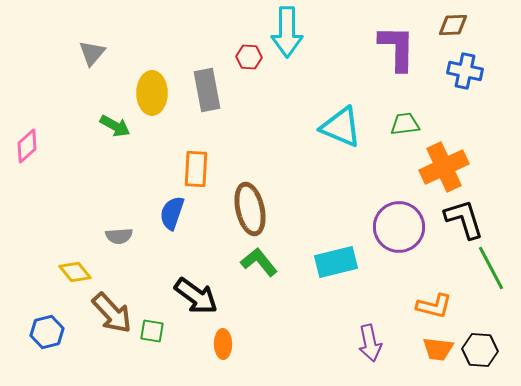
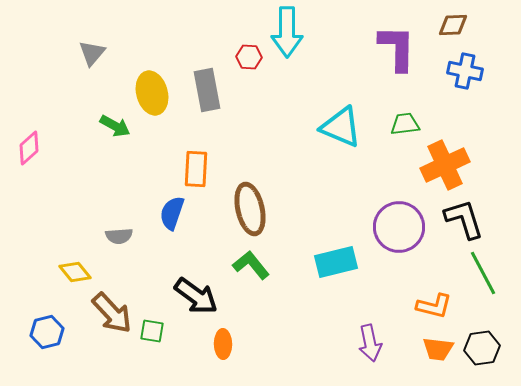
yellow ellipse: rotated 15 degrees counterclockwise
pink diamond: moved 2 px right, 2 px down
orange cross: moved 1 px right, 2 px up
green L-shape: moved 8 px left, 3 px down
green line: moved 8 px left, 5 px down
black hexagon: moved 2 px right, 2 px up; rotated 12 degrees counterclockwise
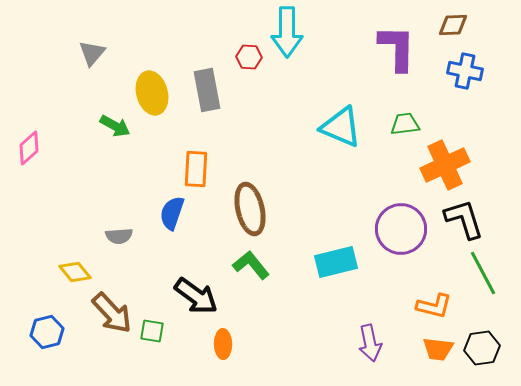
purple circle: moved 2 px right, 2 px down
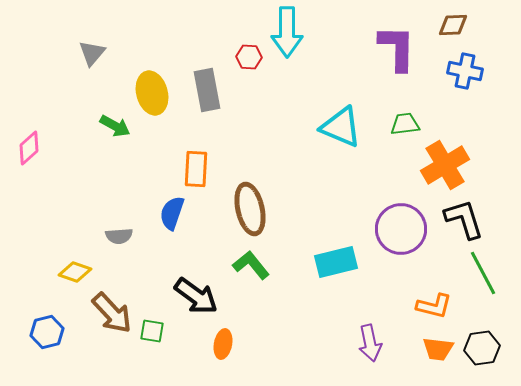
orange cross: rotated 6 degrees counterclockwise
yellow diamond: rotated 32 degrees counterclockwise
orange ellipse: rotated 12 degrees clockwise
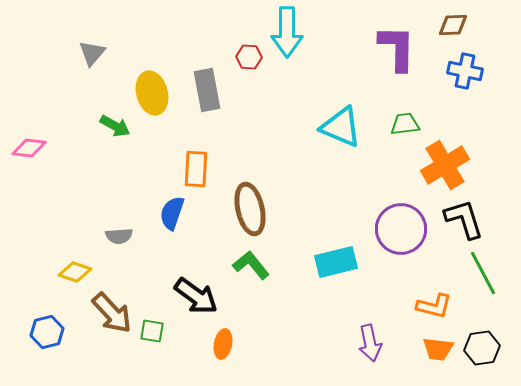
pink diamond: rotated 48 degrees clockwise
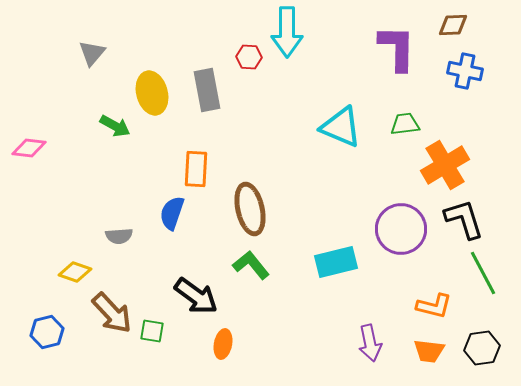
orange trapezoid: moved 9 px left, 2 px down
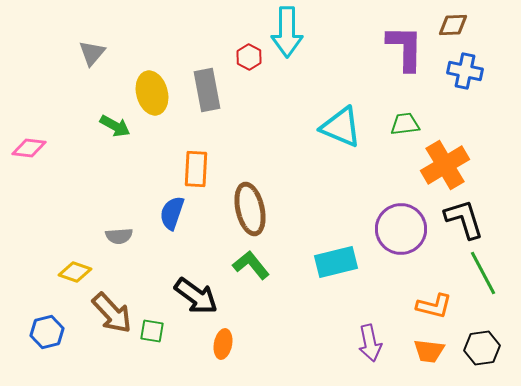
purple L-shape: moved 8 px right
red hexagon: rotated 25 degrees clockwise
